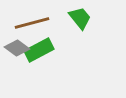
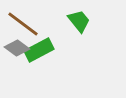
green trapezoid: moved 1 px left, 3 px down
brown line: moved 9 px left, 1 px down; rotated 52 degrees clockwise
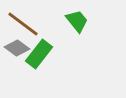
green trapezoid: moved 2 px left
green rectangle: moved 4 px down; rotated 24 degrees counterclockwise
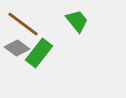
green rectangle: moved 1 px up
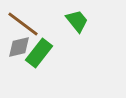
gray diamond: moved 2 px right, 1 px up; rotated 50 degrees counterclockwise
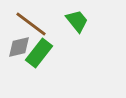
brown line: moved 8 px right
